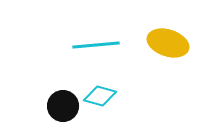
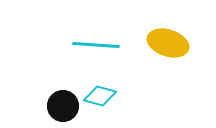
cyan line: rotated 9 degrees clockwise
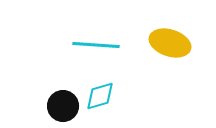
yellow ellipse: moved 2 px right
cyan diamond: rotated 32 degrees counterclockwise
